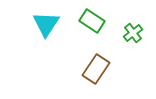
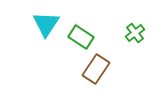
green rectangle: moved 11 px left, 16 px down
green cross: moved 2 px right
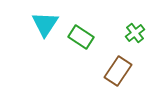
cyan triangle: moved 1 px left
brown rectangle: moved 22 px right, 2 px down
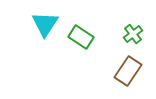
green cross: moved 2 px left, 1 px down
brown rectangle: moved 10 px right
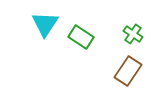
green cross: rotated 18 degrees counterclockwise
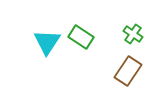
cyan triangle: moved 2 px right, 18 px down
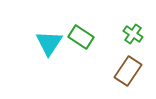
cyan triangle: moved 2 px right, 1 px down
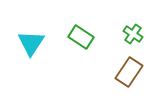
cyan triangle: moved 18 px left
brown rectangle: moved 1 px right, 1 px down
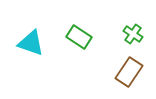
green rectangle: moved 2 px left
cyan triangle: rotated 44 degrees counterclockwise
